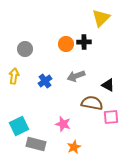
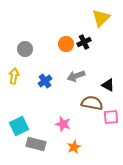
black cross: rotated 24 degrees counterclockwise
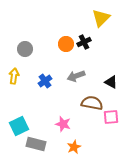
black triangle: moved 3 px right, 3 px up
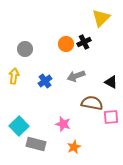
cyan square: rotated 18 degrees counterclockwise
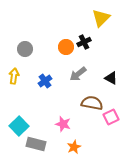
orange circle: moved 3 px down
gray arrow: moved 2 px right, 2 px up; rotated 18 degrees counterclockwise
black triangle: moved 4 px up
pink square: rotated 21 degrees counterclockwise
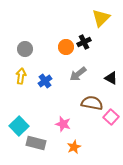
yellow arrow: moved 7 px right
pink square: rotated 21 degrees counterclockwise
gray rectangle: moved 1 px up
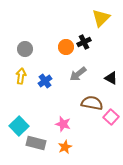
orange star: moved 9 px left
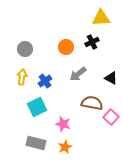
yellow triangle: rotated 42 degrees clockwise
black cross: moved 8 px right
yellow arrow: moved 1 px right, 1 px down
cyan square: moved 18 px right, 19 px up; rotated 18 degrees clockwise
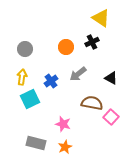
yellow triangle: rotated 36 degrees clockwise
blue cross: moved 6 px right
cyan square: moved 7 px left, 8 px up
